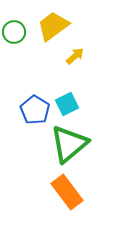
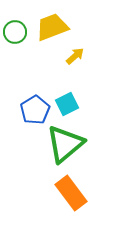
yellow trapezoid: moved 1 px left, 1 px down; rotated 16 degrees clockwise
green circle: moved 1 px right
blue pentagon: rotated 8 degrees clockwise
green triangle: moved 4 px left
orange rectangle: moved 4 px right, 1 px down
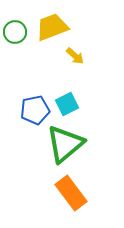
yellow arrow: rotated 84 degrees clockwise
blue pentagon: rotated 20 degrees clockwise
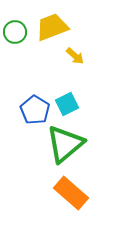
blue pentagon: rotated 28 degrees counterclockwise
orange rectangle: rotated 12 degrees counterclockwise
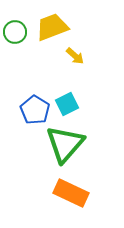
green triangle: rotated 9 degrees counterclockwise
orange rectangle: rotated 16 degrees counterclockwise
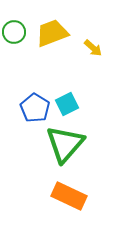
yellow trapezoid: moved 6 px down
green circle: moved 1 px left
yellow arrow: moved 18 px right, 8 px up
blue pentagon: moved 2 px up
orange rectangle: moved 2 px left, 3 px down
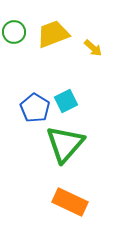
yellow trapezoid: moved 1 px right, 1 px down
cyan square: moved 1 px left, 3 px up
orange rectangle: moved 1 px right, 6 px down
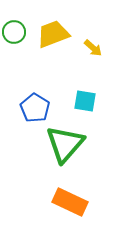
cyan square: moved 19 px right; rotated 35 degrees clockwise
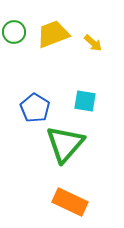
yellow arrow: moved 5 px up
